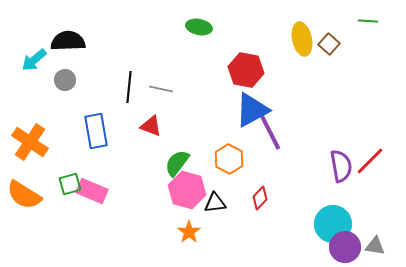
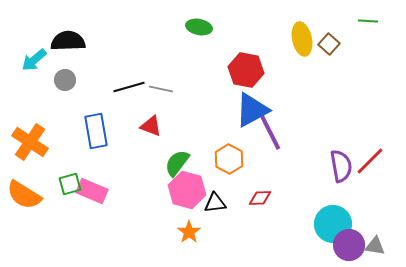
black line: rotated 68 degrees clockwise
red diamond: rotated 45 degrees clockwise
purple circle: moved 4 px right, 2 px up
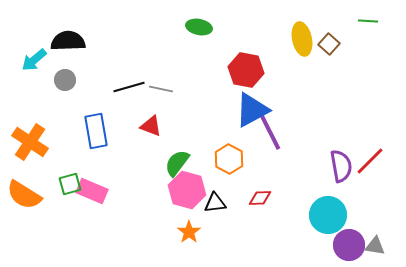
cyan circle: moved 5 px left, 9 px up
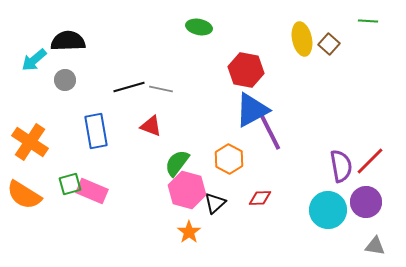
black triangle: rotated 35 degrees counterclockwise
cyan circle: moved 5 px up
purple circle: moved 17 px right, 43 px up
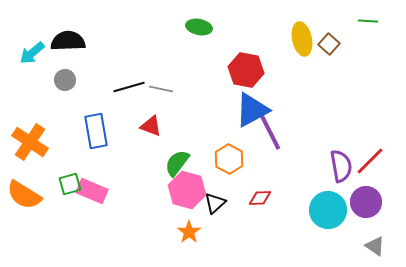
cyan arrow: moved 2 px left, 7 px up
gray triangle: rotated 25 degrees clockwise
